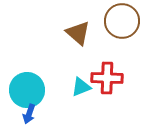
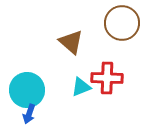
brown circle: moved 2 px down
brown triangle: moved 7 px left, 9 px down
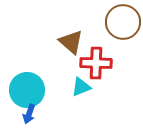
brown circle: moved 1 px right, 1 px up
red cross: moved 11 px left, 15 px up
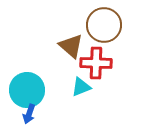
brown circle: moved 19 px left, 3 px down
brown triangle: moved 4 px down
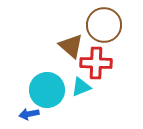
cyan circle: moved 20 px right
blue arrow: rotated 60 degrees clockwise
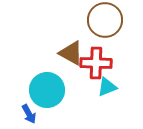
brown circle: moved 1 px right, 5 px up
brown triangle: moved 7 px down; rotated 12 degrees counterclockwise
cyan triangle: moved 26 px right
blue arrow: rotated 108 degrees counterclockwise
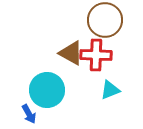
red cross: moved 8 px up
cyan triangle: moved 3 px right, 3 px down
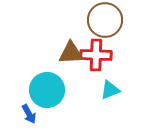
brown triangle: rotated 32 degrees counterclockwise
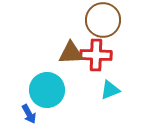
brown circle: moved 2 px left
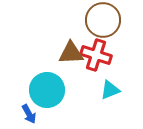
red cross: rotated 16 degrees clockwise
